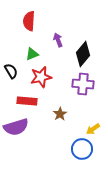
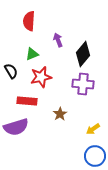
blue circle: moved 13 px right, 7 px down
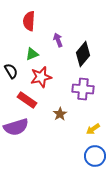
purple cross: moved 5 px down
red rectangle: moved 1 px up; rotated 30 degrees clockwise
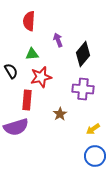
green triangle: rotated 16 degrees clockwise
red rectangle: rotated 60 degrees clockwise
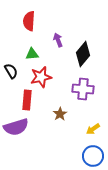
blue circle: moved 2 px left
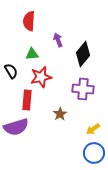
blue circle: moved 1 px right, 3 px up
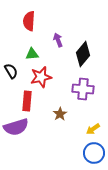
red rectangle: moved 1 px down
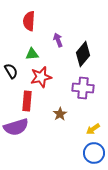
purple cross: moved 1 px up
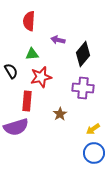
purple arrow: rotated 56 degrees counterclockwise
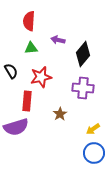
green triangle: moved 1 px left, 6 px up
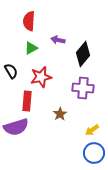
green triangle: rotated 24 degrees counterclockwise
yellow arrow: moved 1 px left, 1 px down
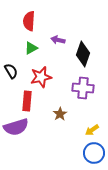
black diamond: rotated 20 degrees counterclockwise
